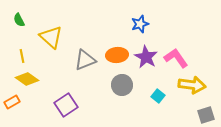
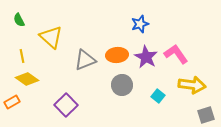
pink L-shape: moved 4 px up
purple square: rotated 10 degrees counterclockwise
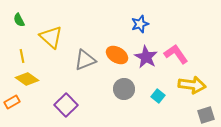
orange ellipse: rotated 35 degrees clockwise
gray circle: moved 2 px right, 4 px down
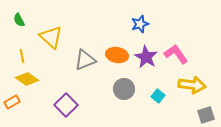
orange ellipse: rotated 20 degrees counterclockwise
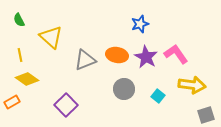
yellow line: moved 2 px left, 1 px up
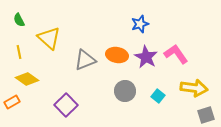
yellow triangle: moved 2 px left, 1 px down
yellow line: moved 1 px left, 3 px up
yellow arrow: moved 2 px right, 3 px down
gray circle: moved 1 px right, 2 px down
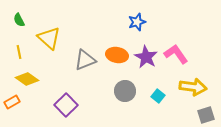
blue star: moved 3 px left, 2 px up
yellow arrow: moved 1 px left, 1 px up
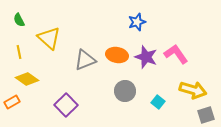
purple star: rotated 10 degrees counterclockwise
yellow arrow: moved 3 px down; rotated 8 degrees clockwise
cyan square: moved 6 px down
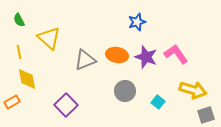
yellow diamond: rotated 45 degrees clockwise
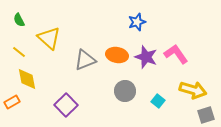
yellow line: rotated 40 degrees counterclockwise
cyan square: moved 1 px up
